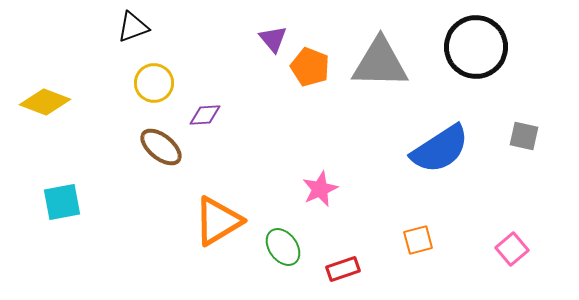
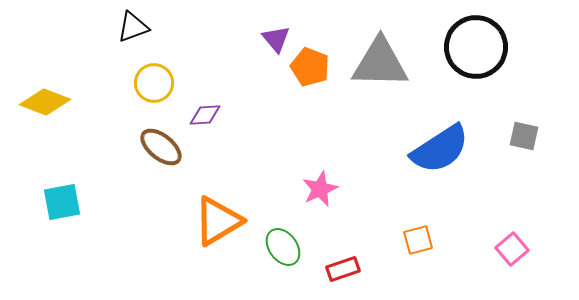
purple triangle: moved 3 px right
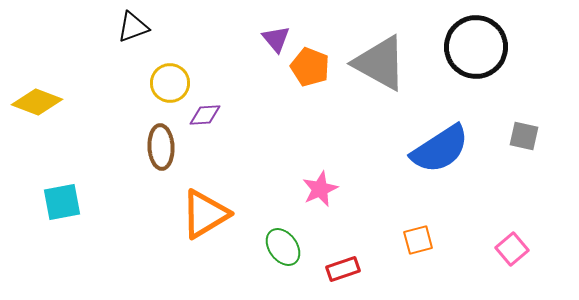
gray triangle: rotated 28 degrees clockwise
yellow circle: moved 16 px right
yellow diamond: moved 8 px left
brown ellipse: rotated 48 degrees clockwise
orange triangle: moved 13 px left, 7 px up
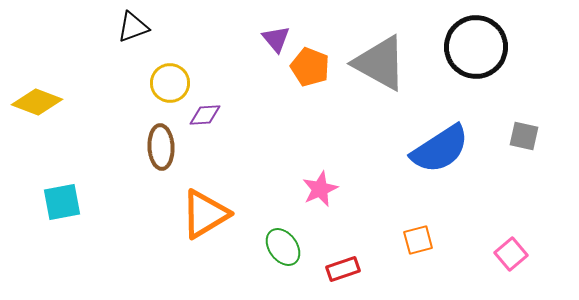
pink square: moved 1 px left, 5 px down
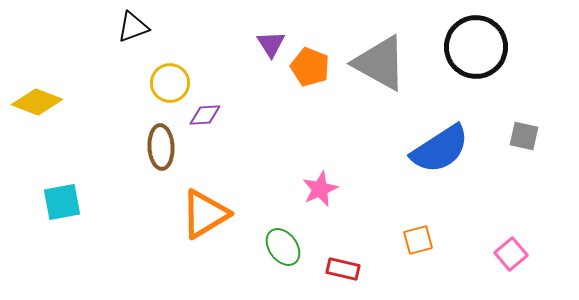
purple triangle: moved 5 px left, 5 px down; rotated 8 degrees clockwise
red rectangle: rotated 32 degrees clockwise
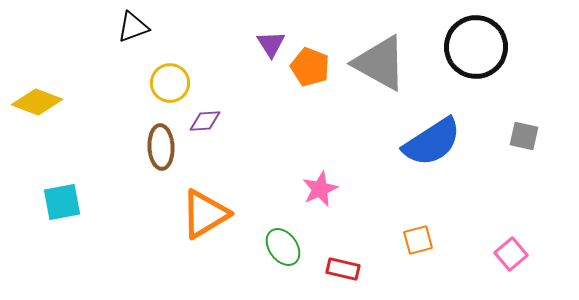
purple diamond: moved 6 px down
blue semicircle: moved 8 px left, 7 px up
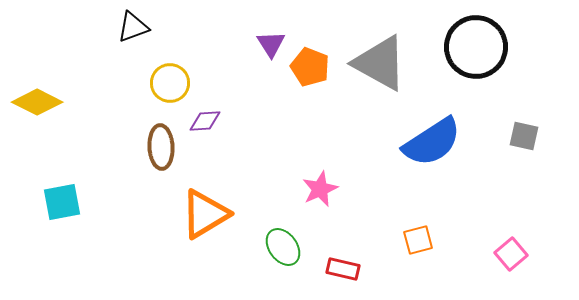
yellow diamond: rotated 6 degrees clockwise
